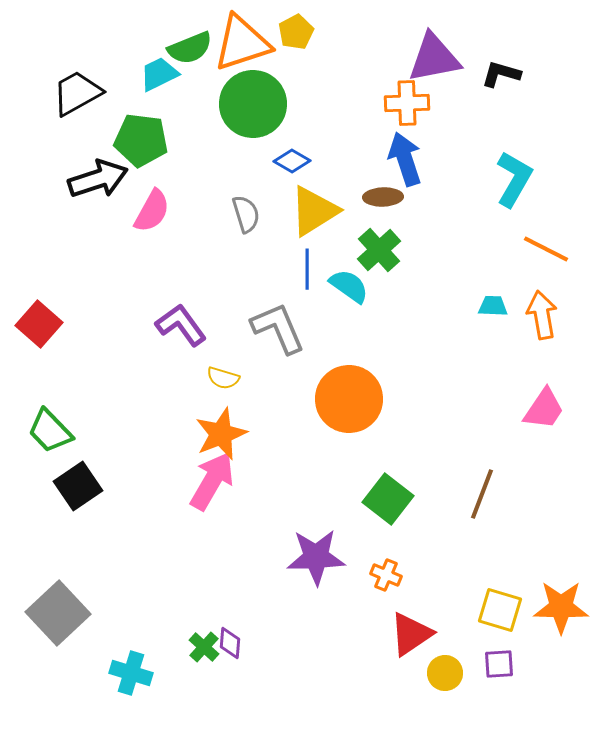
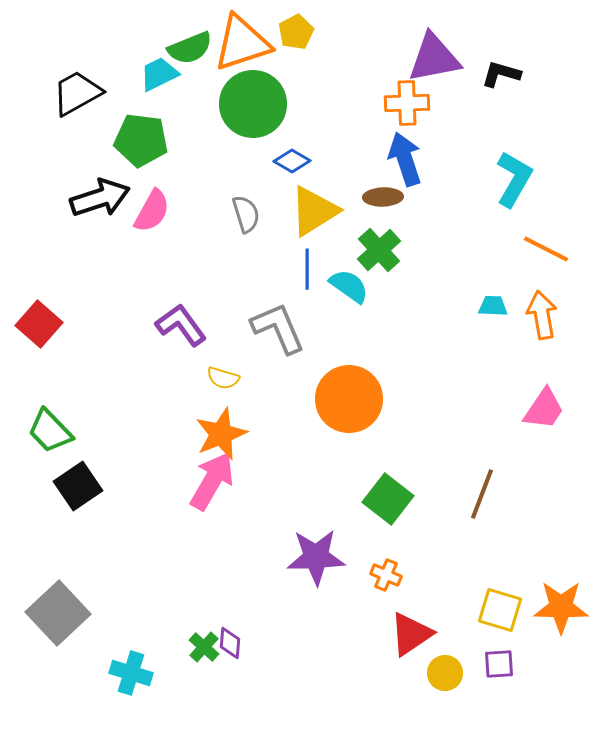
black arrow at (98, 179): moved 2 px right, 19 px down
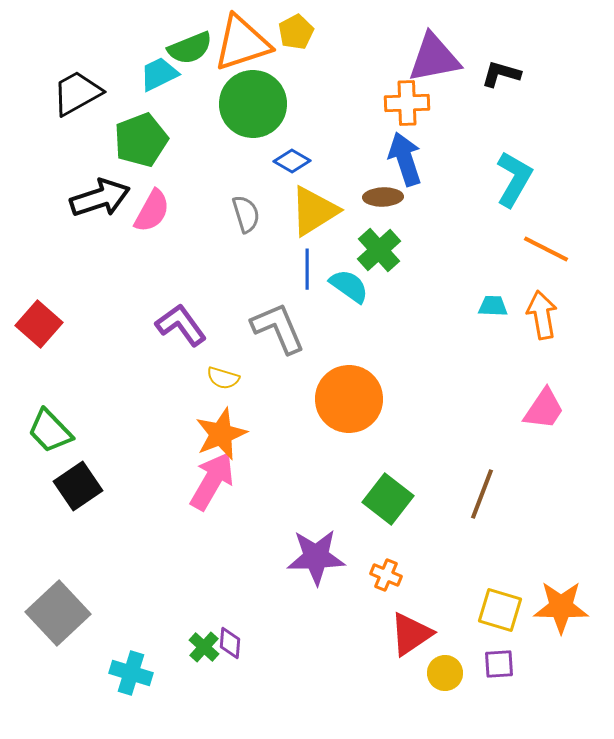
green pentagon at (141, 140): rotated 28 degrees counterclockwise
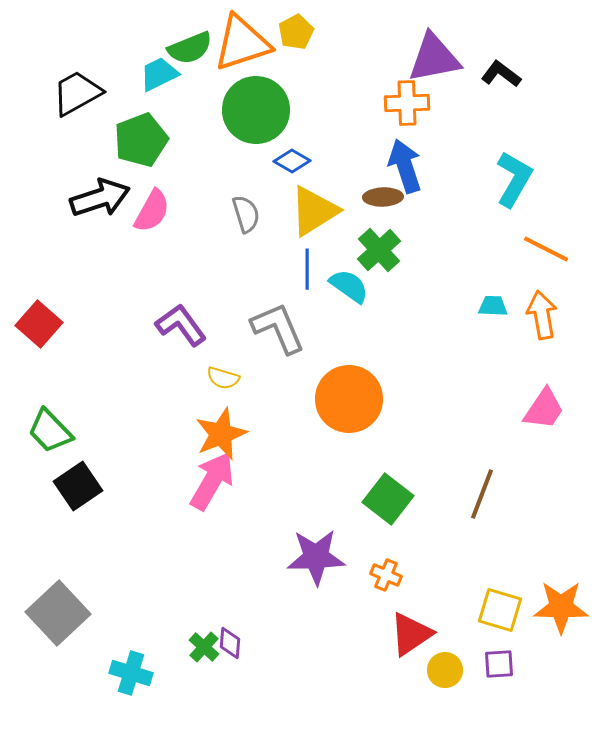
black L-shape at (501, 74): rotated 21 degrees clockwise
green circle at (253, 104): moved 3 px right, 6 px down
blue arrow at (405, 159): moved 7 px down
yellow circle at (445, 673): moved 3 px up
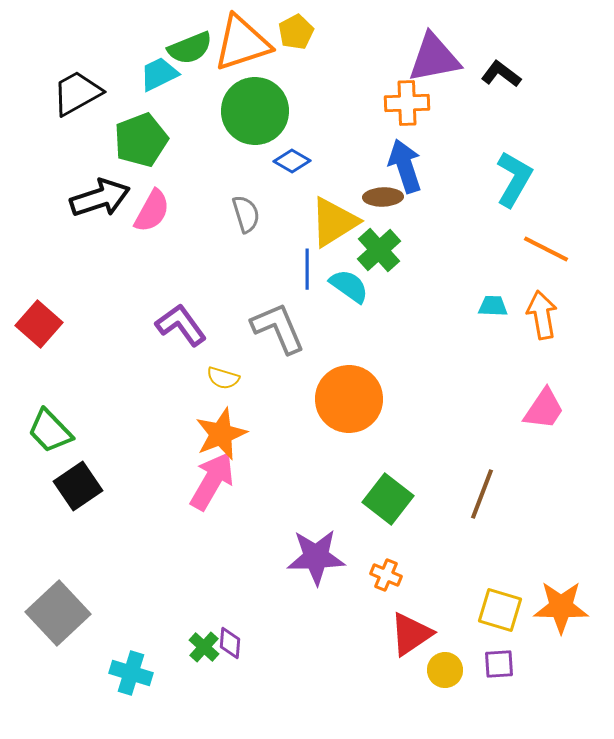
green circle at (256, 110): moved 1 px left, 1 px down
yellow triangle at (314, 211): moved 20 px right, 11 px down
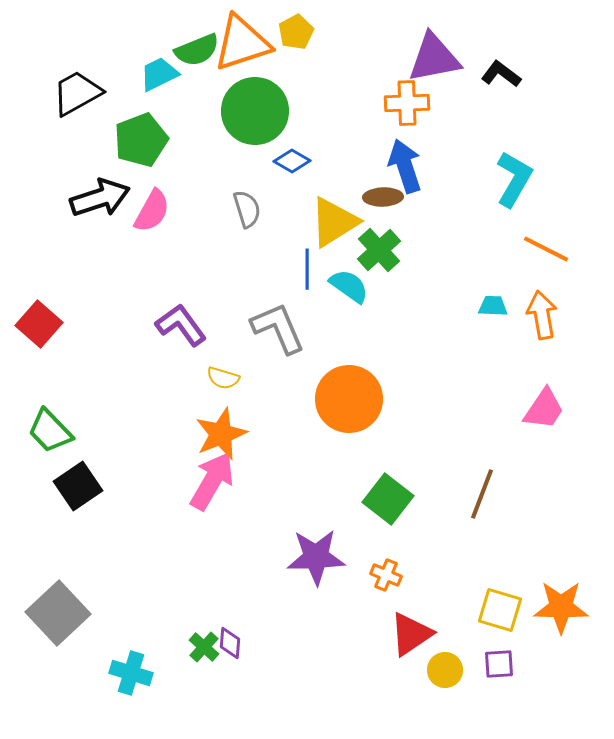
green semicircle at (190, 48): moved 7 px right, 2 px down
gray semicircle at (246, 214): moved 1 px right, 5 px up
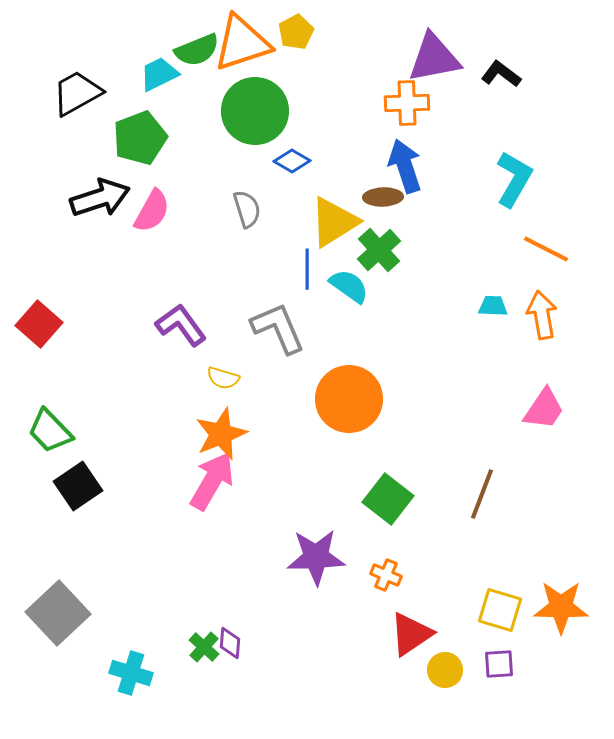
green pentagon at (141, 140): moved 1 px left, 2 px up
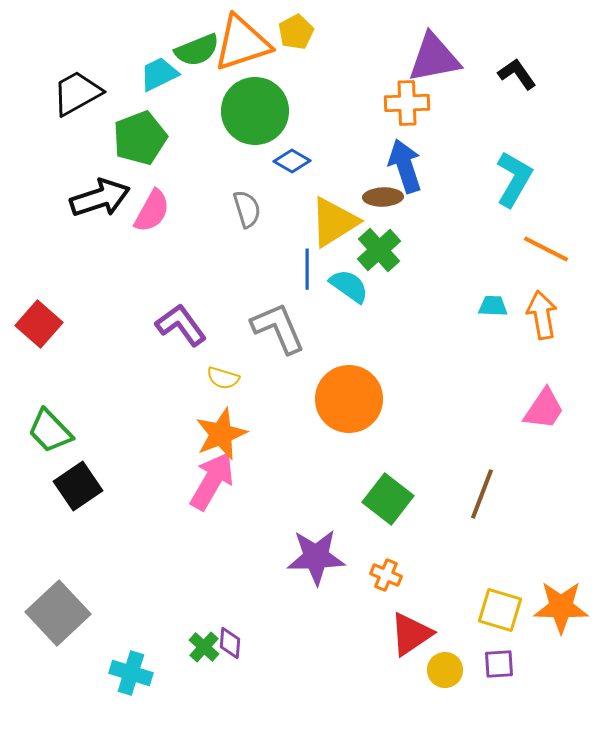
black L-shape at (501, 74): moved 16 px right; rotated 18 degrees clockwise
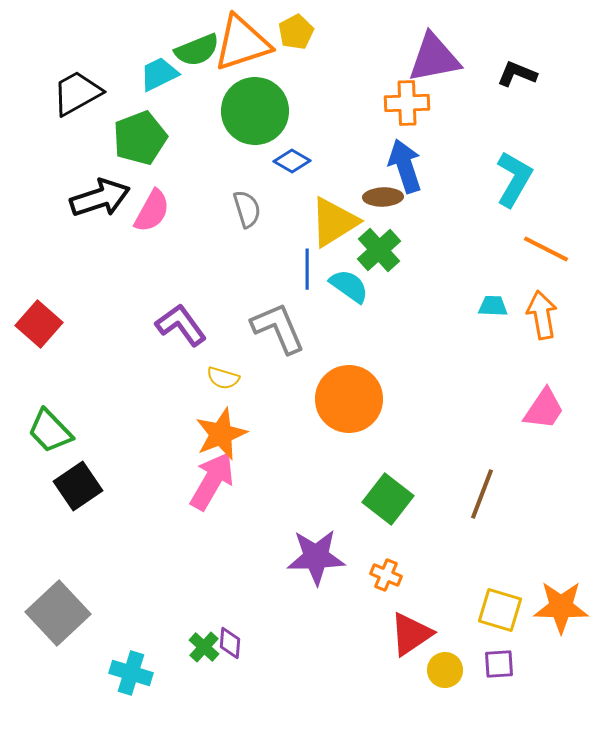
black L-shape at (517, 74): rotated 33 degrees counterclockwise
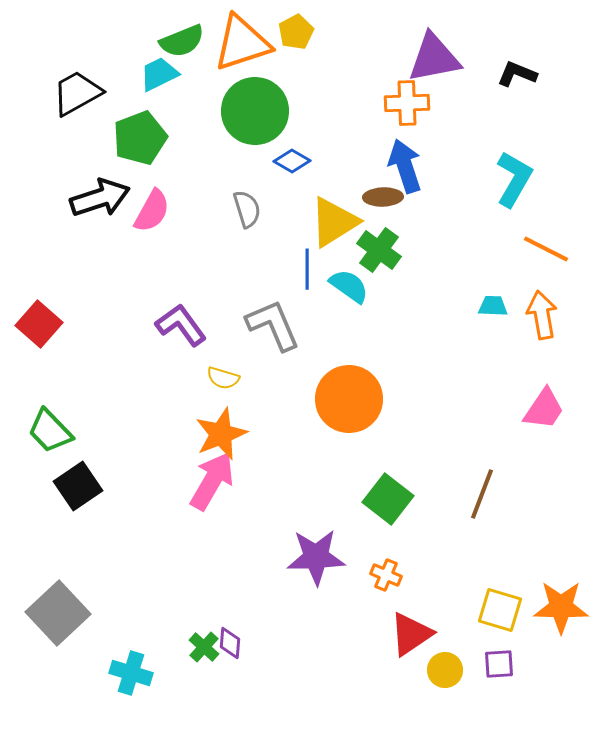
green semicircle at (197, 50): moved 15 px left, 9 px up
green cross at (379, 250): rotated 12 degrees counterclockwise
gray L-shape at (278, 328): moved 5 px left, 3 px up
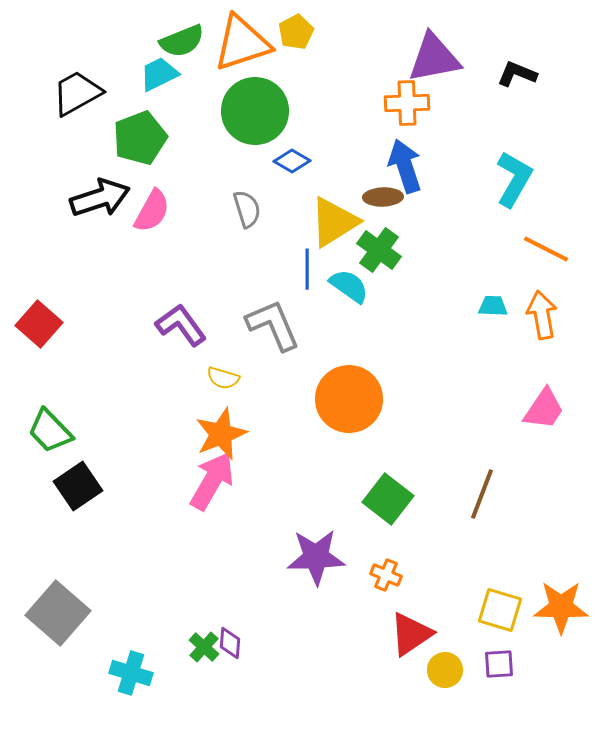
gray square at (58, 613): rotated 6 degrees counterclockwise
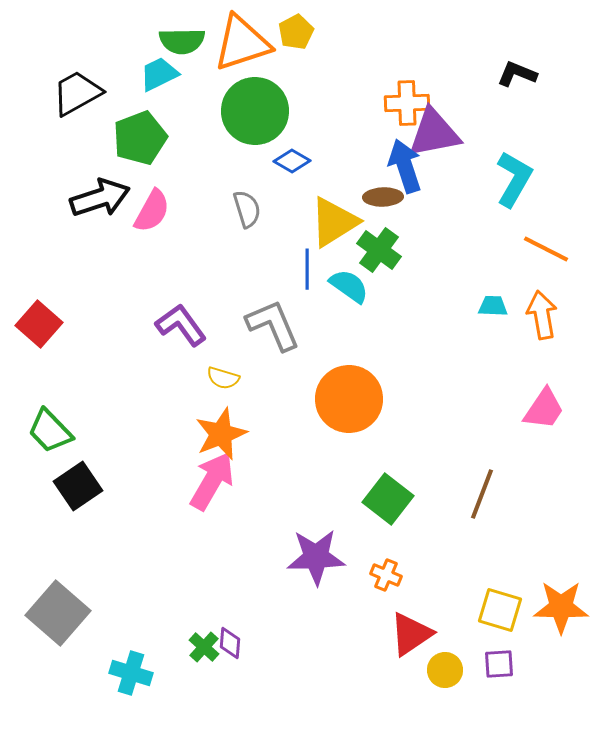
green semicircle at (182, 41): rotated 21 degrees clockwise
purple triangle at (434, 58): moved 75 px down
